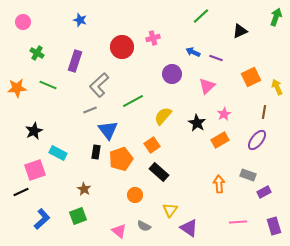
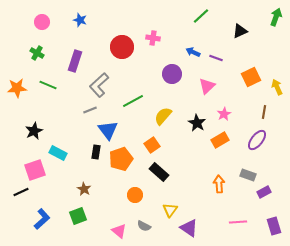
pink circle at (23, 22): moved 19 px right
pink cross at (153, 38): rotated 24 degrees clockwise
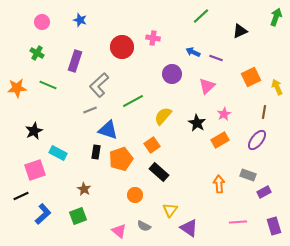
blue triangle at (108, 130): rotated 35 degrees counterclockwise
black line at (21, 192): moved 4 px down
blue L-shape at (42, 219): moved 1 px right, 5 px up
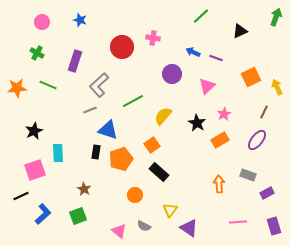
brown line at (264, 112): rotated 16 degrees clockwise
cyan rectangle at (58, 153): rotated 60 degrees clockwise
purple rectangle at (264, 192): moved 3 px right, 1 px down
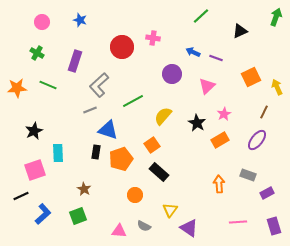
pink triangle at (119, 231): rotated 35 degrees counterclockwise
